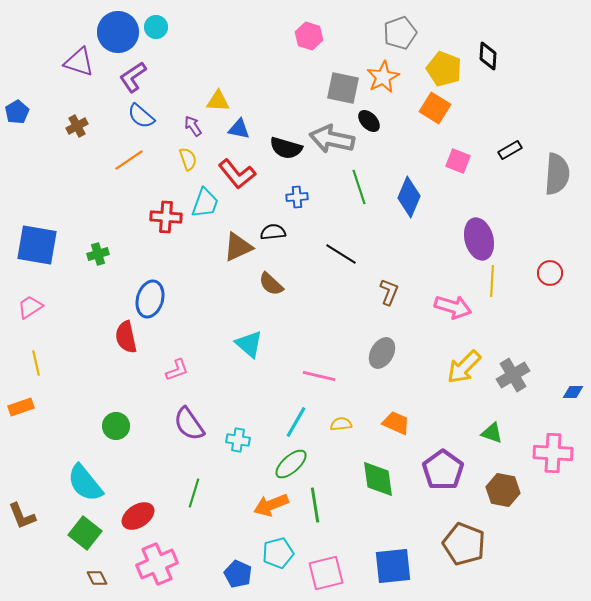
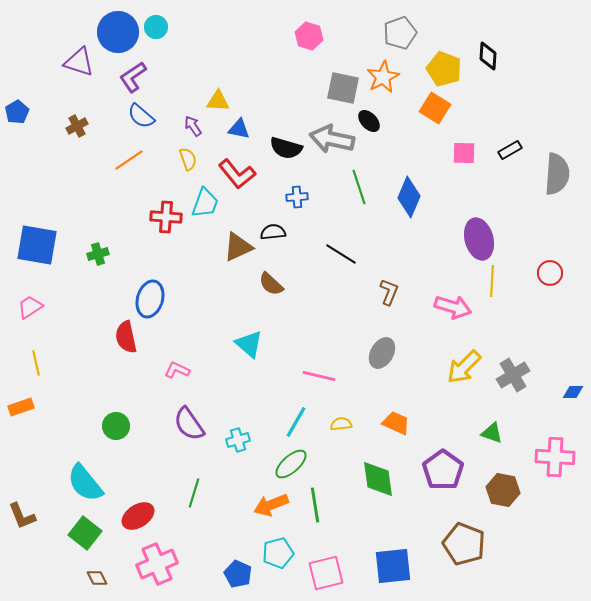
pink square at (458, 161): moved 6 px right, 8 px up; rotated 20 degrees counterclockwise
pink L-shape at (177, 370): rotated 135 degrees counterclockwise
cyan cross at (238, 440): rotated 25 degrees counterclockwise
pink cross at (553, 453): moved 2 px right, 4 px down
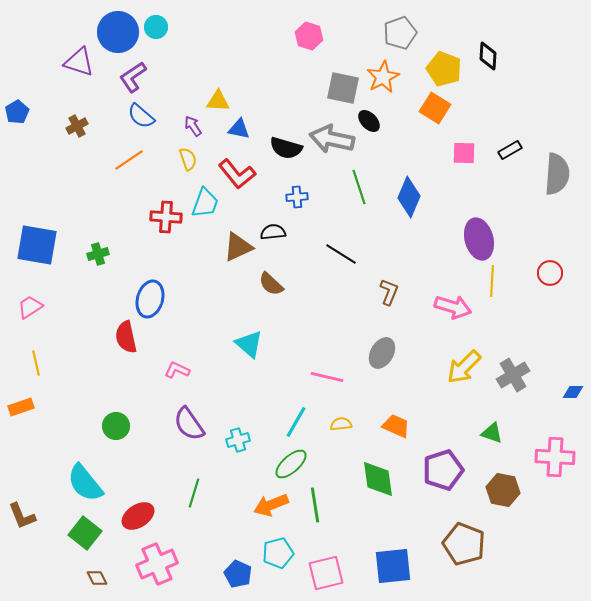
pink line at (319, 376): moved 8 px right, 1 px down
orange trapezoid at (396, 423): moved 3 px down
purple pentagon at (443, 470): rotated 18 degrees clockwise
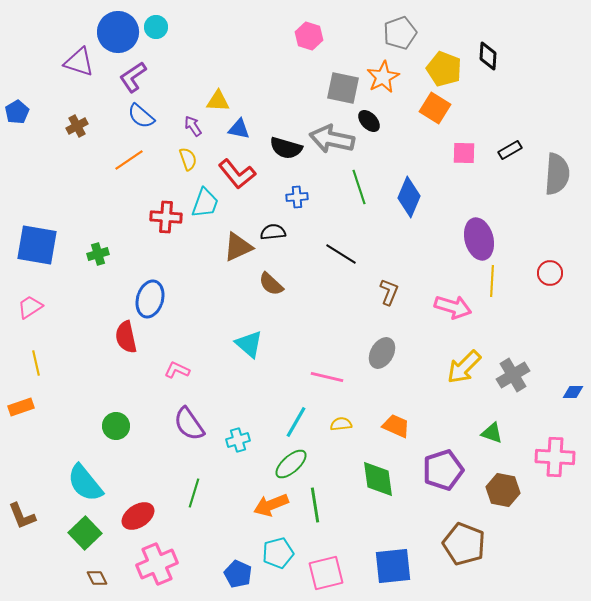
green square at (85, 533): rotated 8 degrees clockwise
